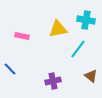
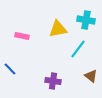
purple cross: rotated 21 degrees clockwise
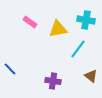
pink rectangle: moved 8 px right, 14 px up; rotated 24 degrees clockwise
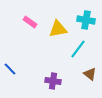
brown triangle: moved 1 px left, 2 px up
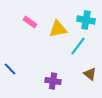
cyan line: moved 3 px up
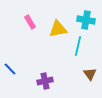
pink rectangle: rotated 24 degrees clockwise
cyan line: rotated 24 degrees counterclockwise
brown triangle: rotated 16 degrees clockwise
purple cross: moved 8 px left; rotated 21 degrees counterclockwise
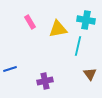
blue line: rotated 64 degrees counterclockwise
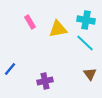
cyan line: moved 7 px right, 3 px up; rotated 60 degrees counterclockwise
blue line: rotated 32 degrees counterclockwise
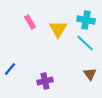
yellow triangle: rotated 48 degrees counterclockwise
